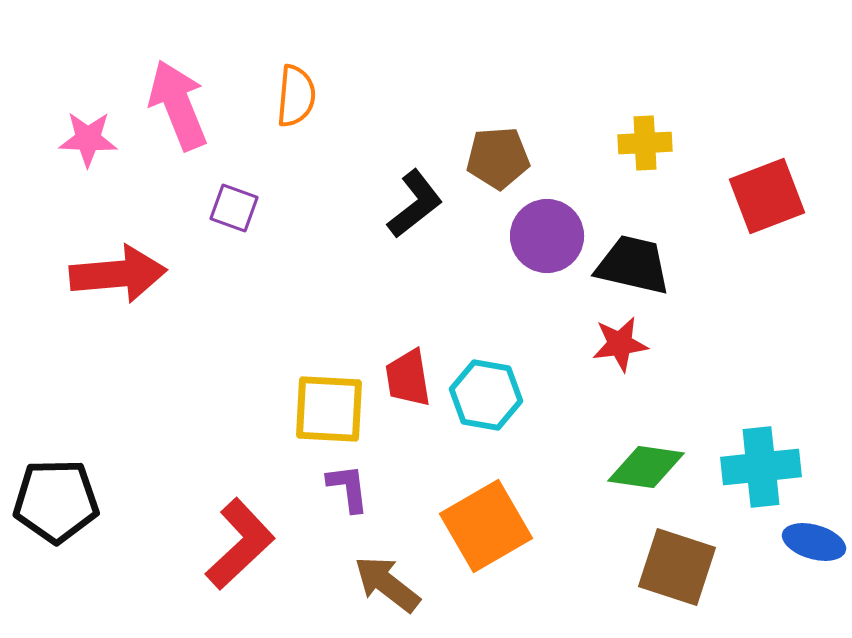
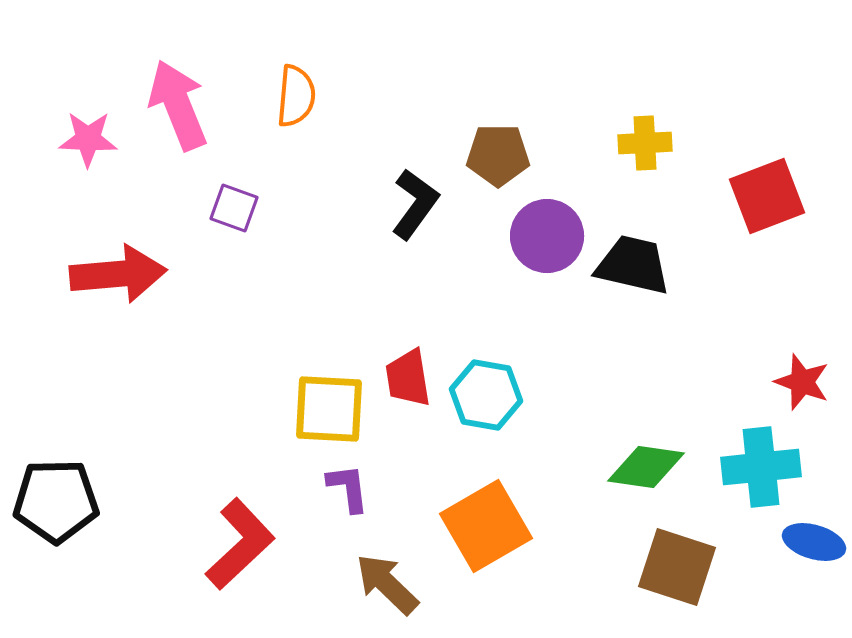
brown pentagon: moved 3 px up; rotated 4 degrees clockwise
black L-shape: rotated 16 degrees counterclockwise
red star: moved 182 px right, 38 px down; rotated 28 degrees clockwise
brown arrow: rotated 6 degrees clockwise
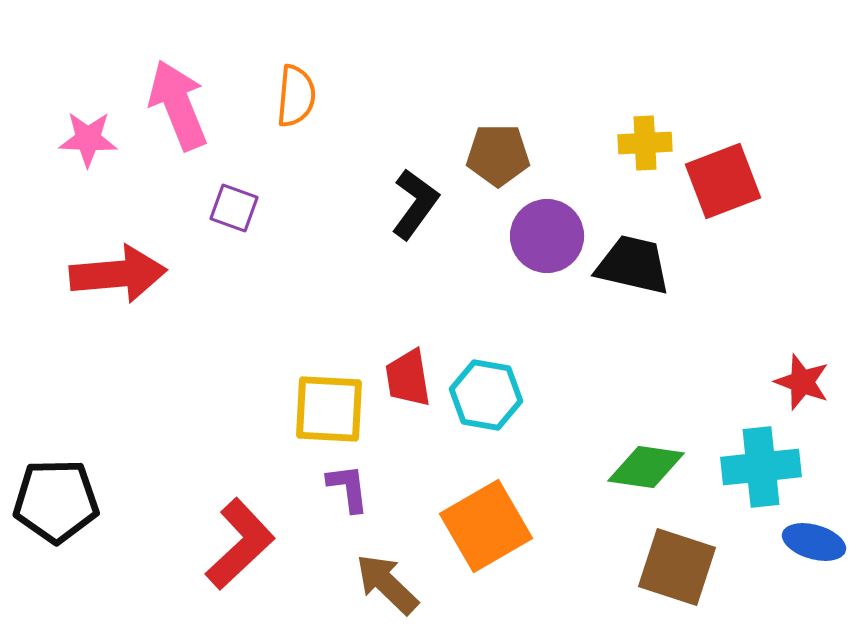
red square: moved 44 px left, 15 px up
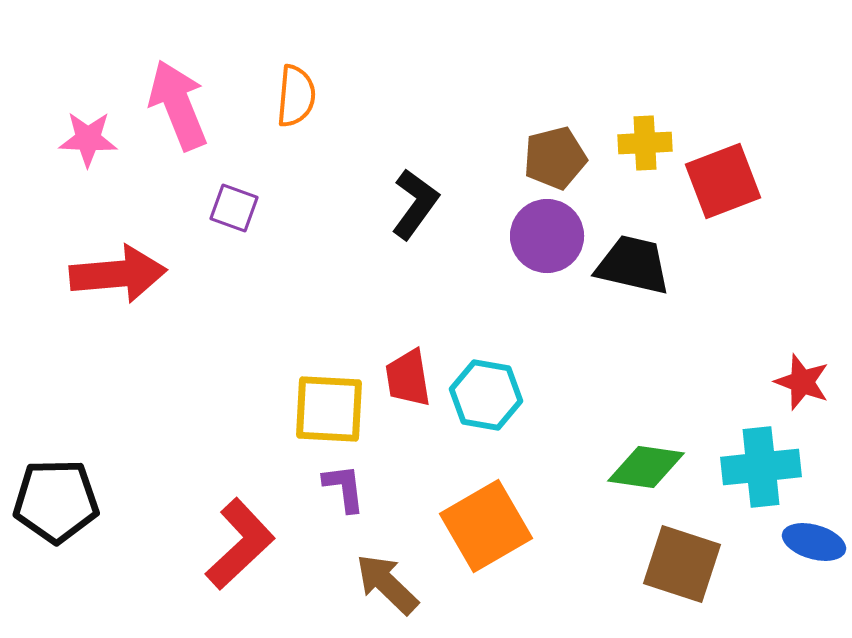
brown pentagon: moved 57 px right, 3 px down; rotated 14 degrees counterclockwise
purple L-shape: moved 4 px left
brown square: moved 5 px right, 3 px up
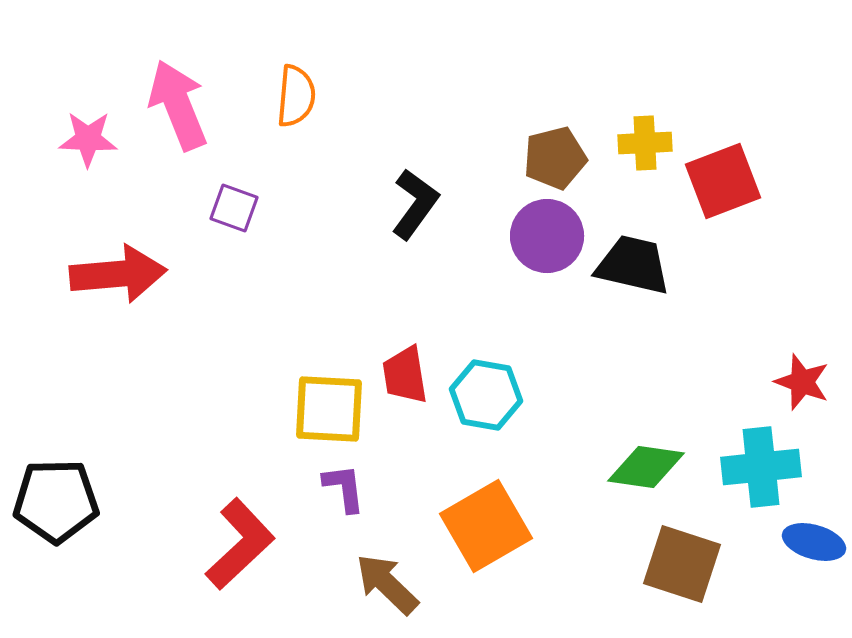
red trapezoid: moved 3 px left, 3 px up
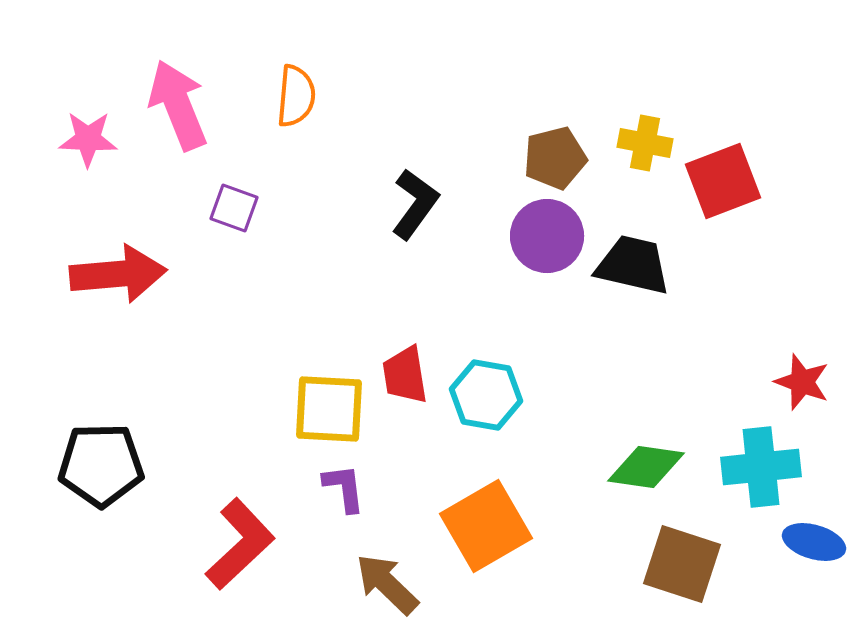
yellow cross: rotated 14 degrees clockwise
black pentagon: moved 45 px right, 36 px up
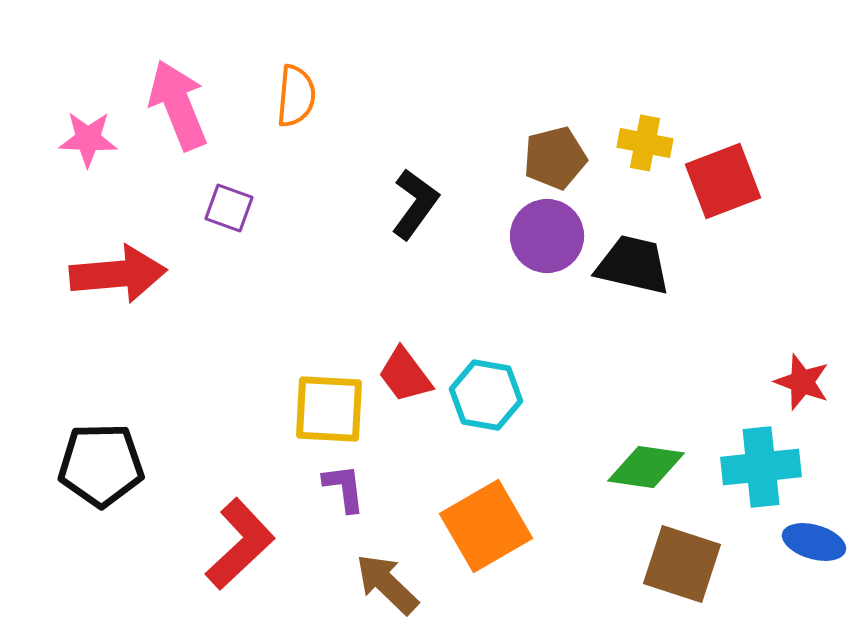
purple square: moved 5 px left
red trapezoid: rotated 28 degrees counterclockwise
